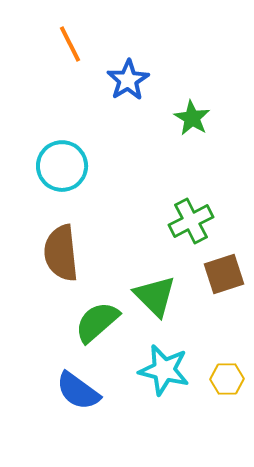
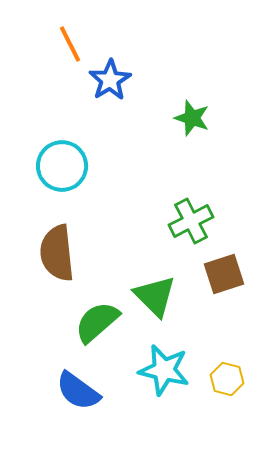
blue star: moved 18 px left
green star: rotated 12 degrees counterclockwise
brown semicircle: moved 4 px left
yellow hexagon: rotated 16 degrees clockwise
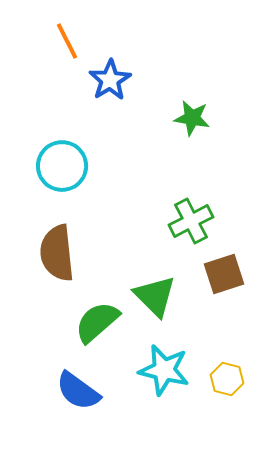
orange line: moved 3 px left, 3 px up
green star: rotated 9 degrees counterclockwise
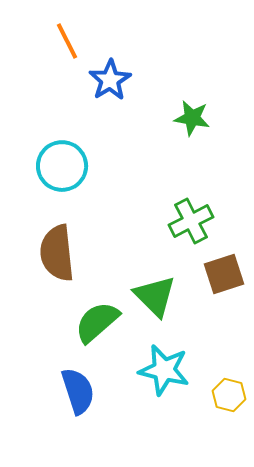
yellow hexagon: moved 2 px right, 16 px down
blue semicircle: rotated 144 degrees counterclockwise
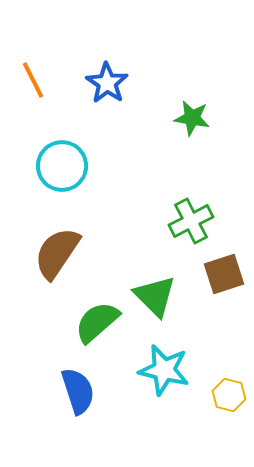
orange line: moved 34 px left, 39 px down
blue star: moved 3 px left, 3 px down; rotated 6 degrees counterclockwise
brown semicircle: rotated 40 degrees clockwise
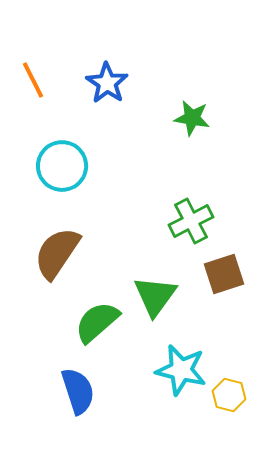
green triangle: rotated 21 degrees clockwise
cyan star: moved 17 px right
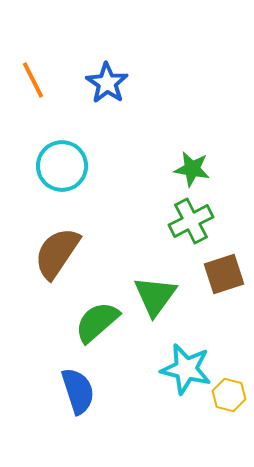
green star: moved 51 px down
cyan star: moved 5 px right, 1 px up
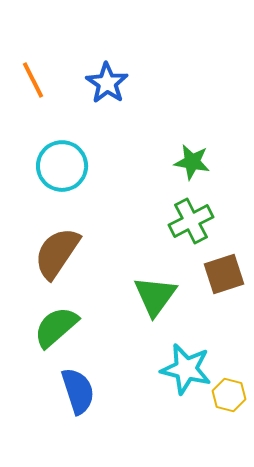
green star: moved 7 px up
green semicircle: moved 41 px left, 5 px down
